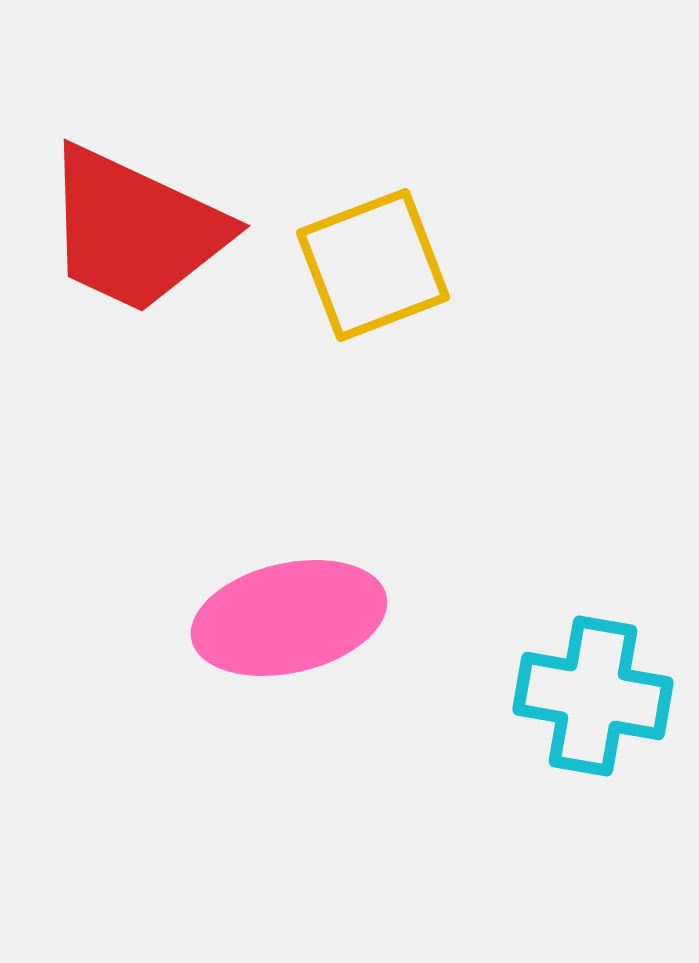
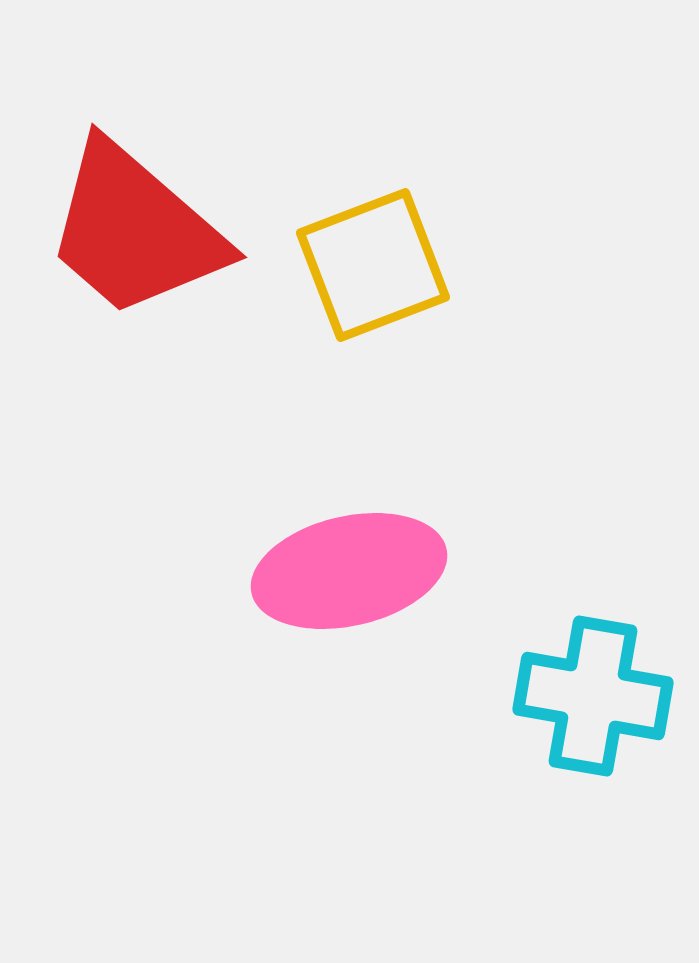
red trapezoid: rotated 16 degrees clockwise
pink ellipse: moved 60 px right, 47 px up
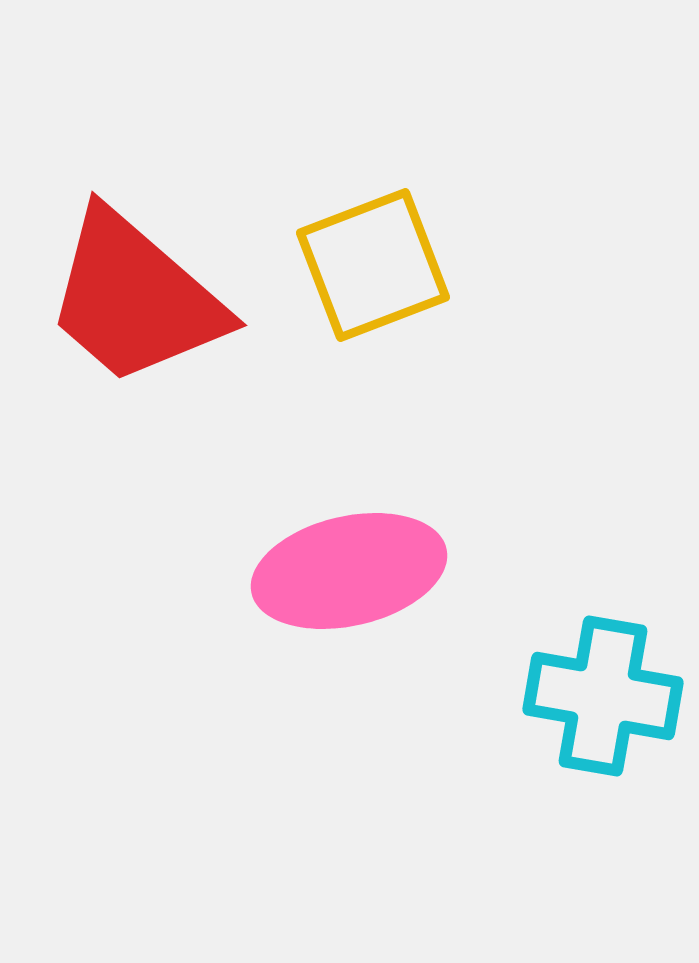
red trapezoid: moved 68 px down
cyan cross: moved 10 px right
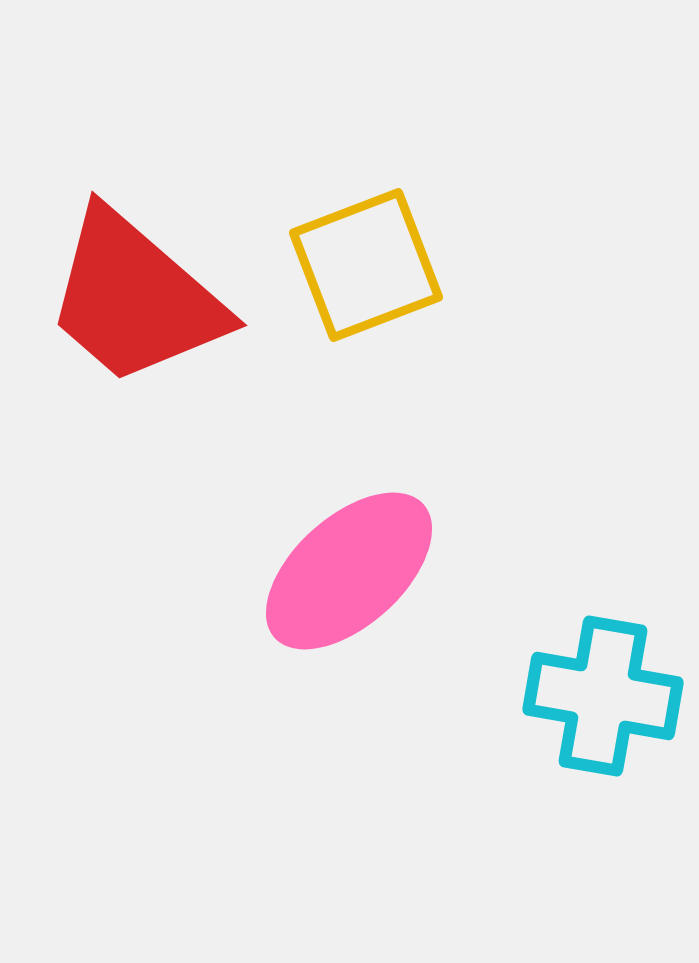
yellow square: moved 7 px left
pink ellipse: rotated 29 degrees counterclockwise
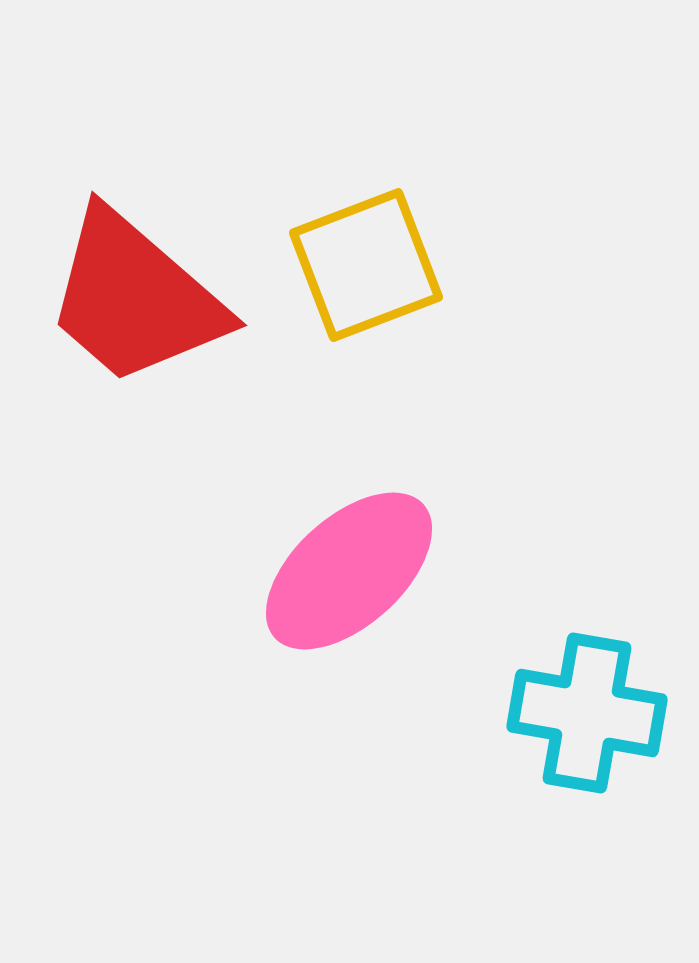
cyan cross: moved 16 px left, 17 px down
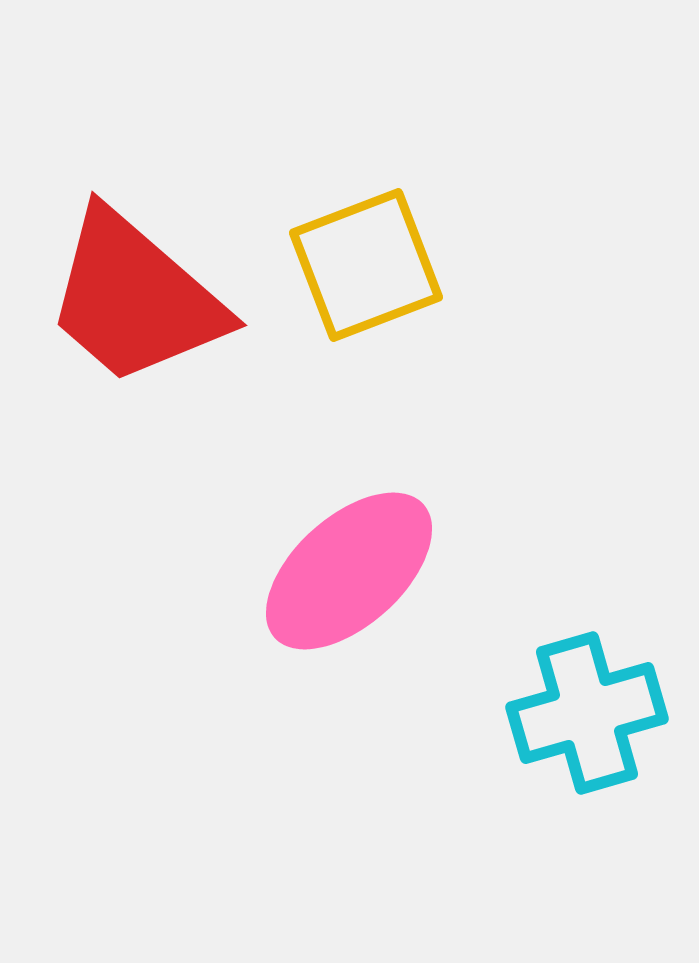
cyan cross: rotated 26 degrees counterclockwise
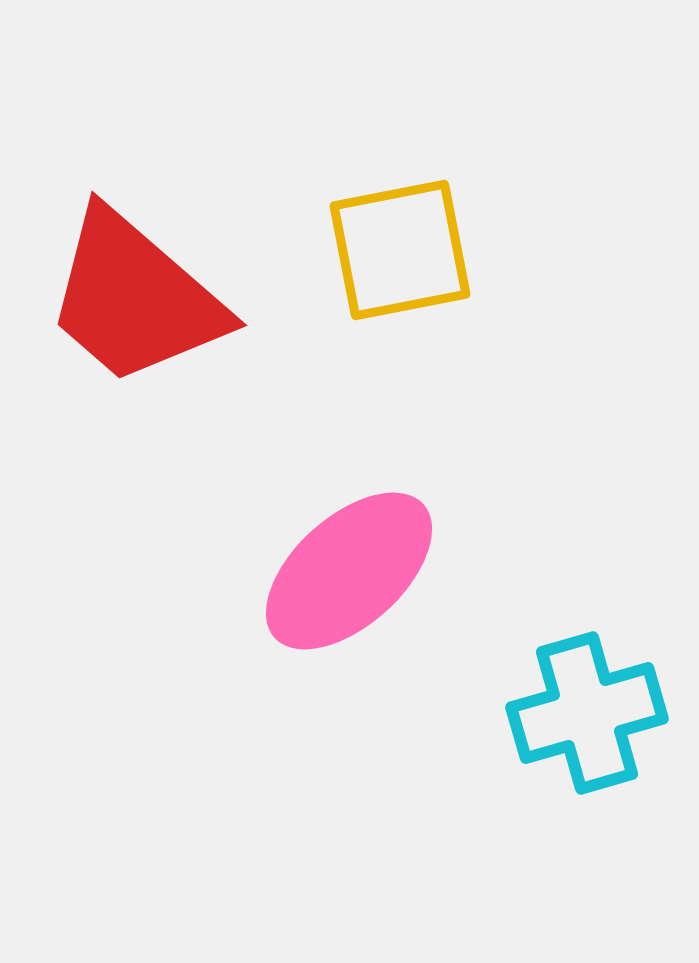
yellow square: moved 34 px right, 15 px up; rotated 10 degrees clockwise
